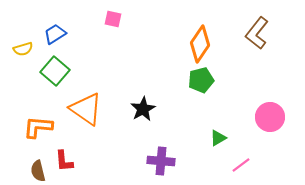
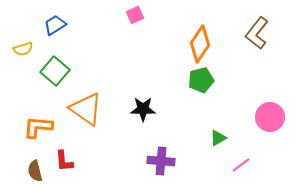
pink square: moved 22 px right, 4 px up; rotated 36 degrees counterclockwise
blue trapezoid: moved 9 px up
black star: rotated 30 degrees clockwise
brown semicircle: moved 3 px left
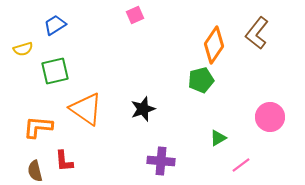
orange diamond: moved 14 px right, 1 px down
green square: rotated 36 degrees clockwise
black star: rotated 20 degrees counterclockwise
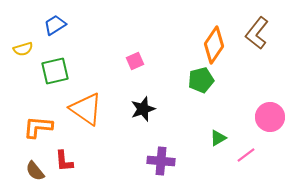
pink square: moved 46 px down
pink line: moved 5 px right, 10 px up
brown semicircle: rotated 25 degrees counterclockwise
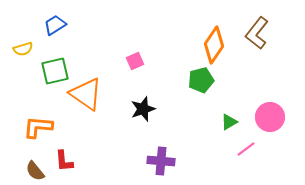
orange triangle: moved 15 px up
green triangle: moved 11 px right, 16 px up
pink line: moved 6 px up
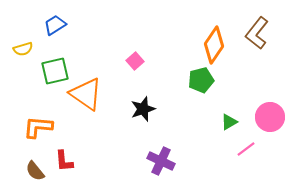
pink square: rotated 18 degrees counterclockwise
purple cross: rotated 20 degrees clockwise
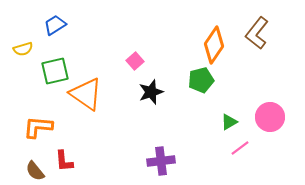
black star: moved 8 px right, 17 px up
pink line: moved 6 px left, 1 px up
purple cross: rotated 32 degrees counterclockwise
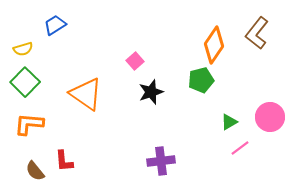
green square: moved 30 px left, 11 px down; rotated 32 degrees counterclockwise
orange L-shape: moved 9 px left, 3 px up
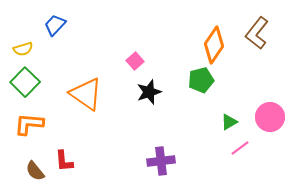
blue trapezoid: rotated 15 degrees counterclockwise
black star: moved 2 px left
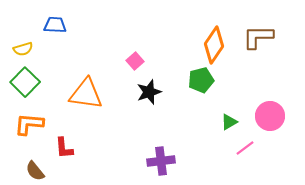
blue trapezoid: rotated 50 degrees clockwise
brown L-shape: moved 1 px right, 4 px down; rotated 52 degrees clockwise
orange triangle: rotated 27 degrees counterclockwise
pink circle: moved 1 px up
pink line: moved 5 px right
red L-shape: moved 13 px up
